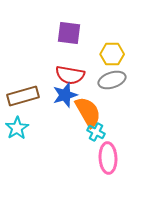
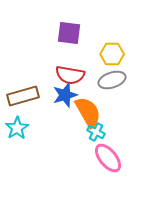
pink ellipse: rotated 36 degrees counterclockwise
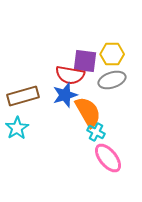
purple square: moved 16 px right, 28 px down
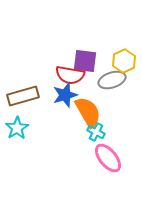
yellow hexagon: moved 12 px right, 7 px down; rotated 25 degrees counterclockwise
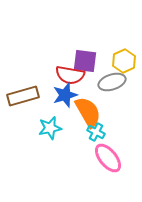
gray ellipse: moved 2 px down
cyan star: moved 33 px right; rotated 20 degrees clockwise
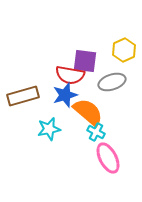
yellow hexagon: moved 11 px up
orange semicircle: rotated 20 degrees counterclockwise
cyan star: moved 1 px left, 1 px down
pink ellipse: rotated 12 degrees clockwise
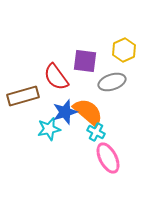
red semicircle: moved 14 px left, 2 px down; rotated 44 degrees clockwise
blue star: moved 17 px down
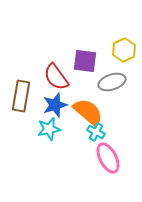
brown rectangle: moved 2 px left; rotated 64 degrees counterclockwise
blue star: moved 10 px left, 7 px up
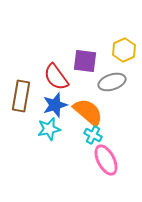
cyan cross: moved 3 px left, 3 px down
pink ellipse: moved 2 px left, 2 px down
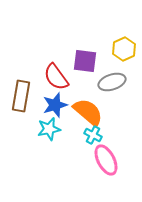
yellow hexagon: moved 1 px up
